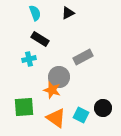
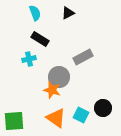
green square: moved 10 px left, 14 px down
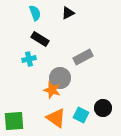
gray circle: moved 1 px right, 1 px down
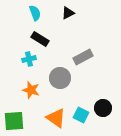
orange star: moved 21 px left
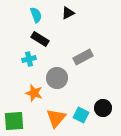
cyan semicircle: moved 1 px right, 2 px down
gray circle: moved 3 px left
orange star: moved 3 px right, 3 px down
orange triangle: rotated 35 degrees clockwise
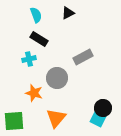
black rectangle: moved 1 px left
cyan square: moved 17 px right, 4 px down
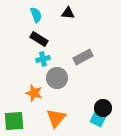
black triangle: rotated 32 degrees clockwise
cyan cross: moved 14 px right
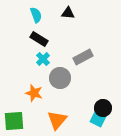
cyan cross: rotated 32 degrees counterclockwise
gray circle: moved 3 px right
orange triangle: moved 1 px right, 2 px down
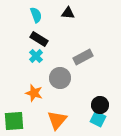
cyan cross: moved 7 px left, 3 px up
black circle: moved 3 px left, 3 px up
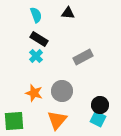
gray circle: moved 2 px right, 13 px down
